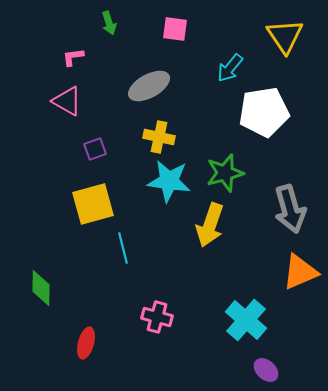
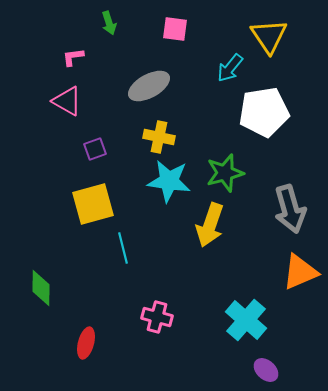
yellow triangle: moved 16 px left
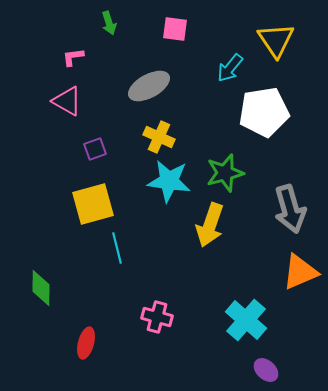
yellow triangle: moved 7 px right, 4 px down
yellow cross: rotated 12 degrees clockwise
cyan line: moved 6 px left
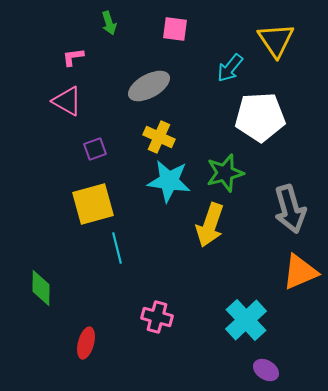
white pentagon: moved 4 px left, 5 px down; rotated 6 degrees clockwise
cyan cross: rotated 6 degrees clockwise
purple ellipse: rotated 10 degrees counterclockwise
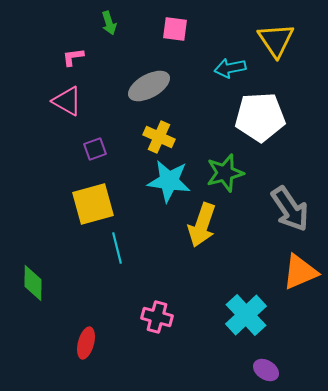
cyan arrow: rotated 40 degrees clockwise
gray arrow: rotated 18 degrees counterclockwise
yellow arrow: moved 8 px left
green diamond: moved 8 px left, 5 px up
cyan cross: moved 5 px up
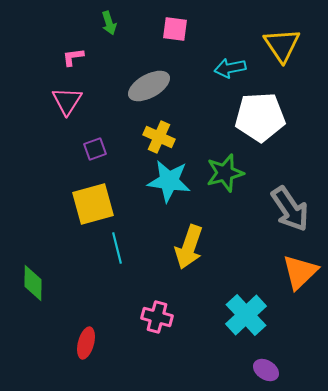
yellow triangle: moved 6 px right, 5 px down
pink triangle: rotated 32 degrees clockwise
yellow arrow: moved 13 px left, 22 px down
orange triangle: rotated 21 degrees counterclockwise
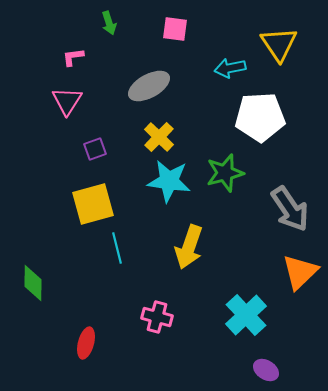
yellow triangle: moved 3 px left, 1 px up
yellow cross: rotated 20 degrees clockwise
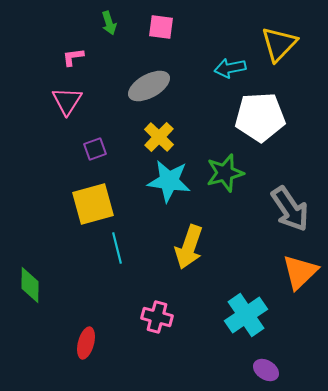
pink square: moved 14 px left, 2 px up
yellow triangle: rotated 18 degrees clockwise
green diamond: moved 3 px left, 2 px down
cyan cross: rotated 9 degrees clockwise
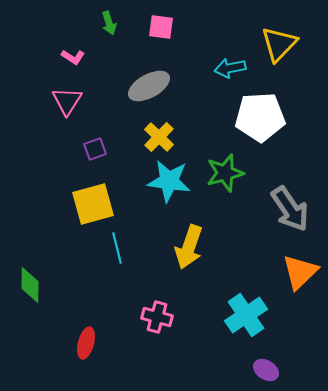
pink L-shape: rotated 140 degrees counterclockwise
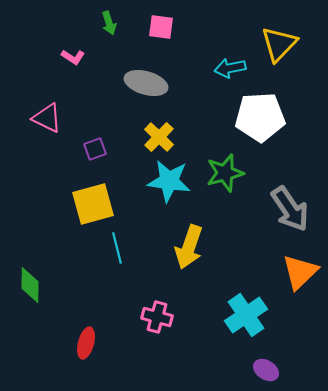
gray ellipse: moved 3 px left, 3 px up; rotated 45 degrees clockwise
pink triangle: moved 20 px left, 17 px down; rotated 36 degrees counterclockwise
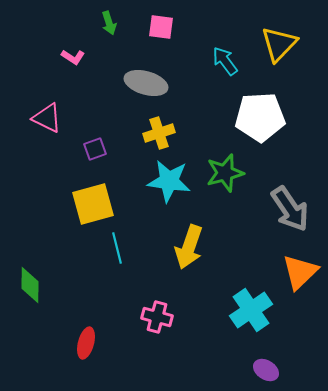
cyan arrow: moved 5 px left, 7 px up; rotated 64 degrees clockwise
yellow cross: moved 4 px up; rotated 28 degrees clockwise
cyan cross: moved 5 px right, 5 px up
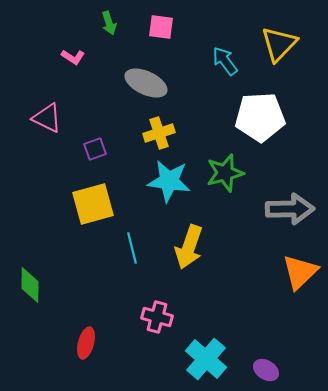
gray ellipse: rotated 9 degrees clockwise
gray arrow: rotated 57 degrees counterclockwise
cyan line: moved 15 px right
cyan cross: moved 45 px left, 49 px down; rotated 15 degrees counterclockwise
